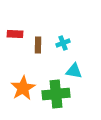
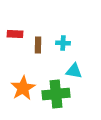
cyan cross: rotated 24 degrees clockwise
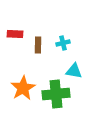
cyan cross: rotated 16 degrees counterclockwise
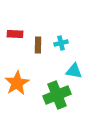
cyan cross: moved 2 px left
orange star: moved 6 px left, 5 px up
green cross: moved 1 px right, 1 px down; rotated 16 degrees counterclockwise
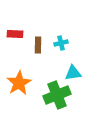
cyan triangle: moved 1 px left, 2 px down; rotated 18 degrees counterclockwise
orange star: moved 2 px right
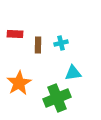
green cross: moved 3 px down
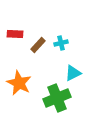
brown rectangle: rotated 42 degrees clockwise
cyan triangle: rotated 18 degrees counterclockwise
orange star: rotated 15 degrees counterclockwise
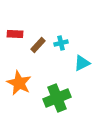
cyan triangle: moved 9 px right, 10 px up
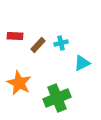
red rectangle: moved 2 px down
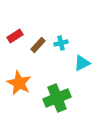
red rectangle: rotated 35 degrees counterclockwise
